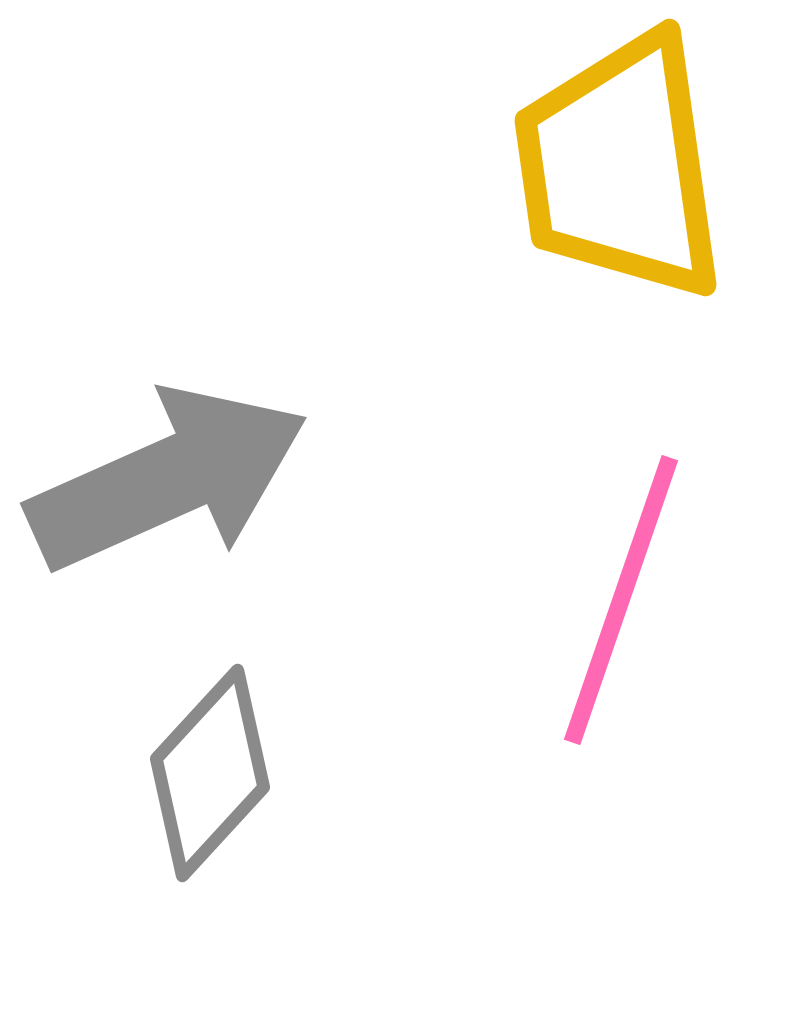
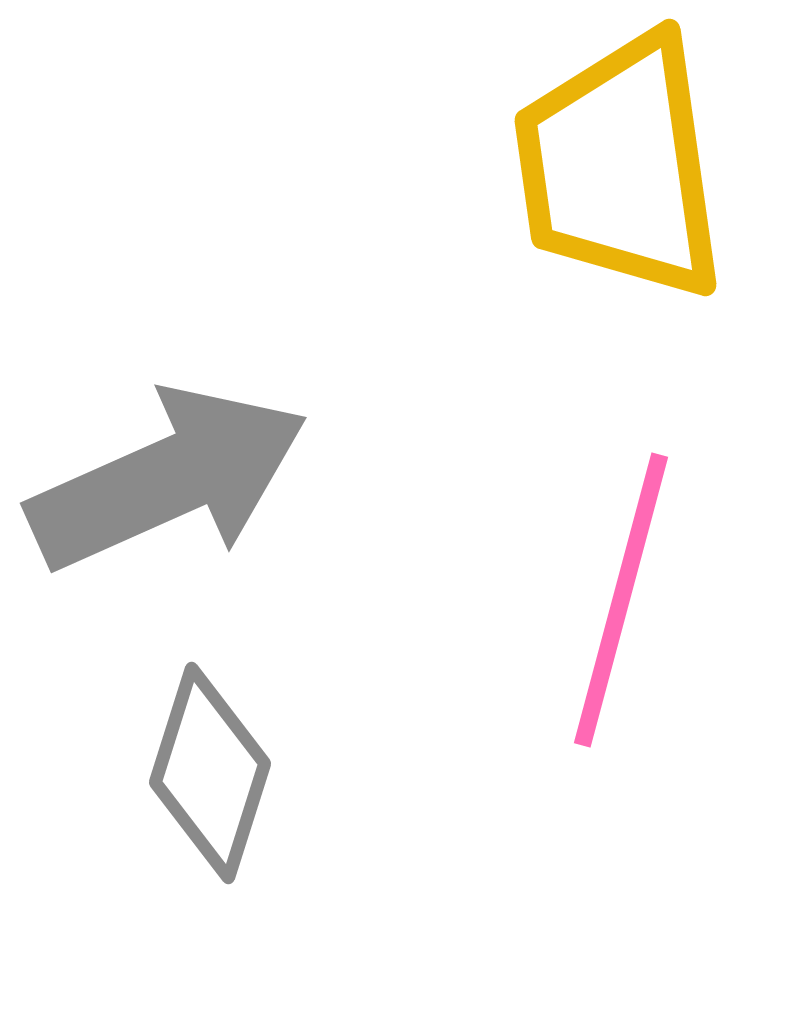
pink line: rotated 4 degrees counterclockwise
gray diamond: rotated 25 degrees counterclockwise
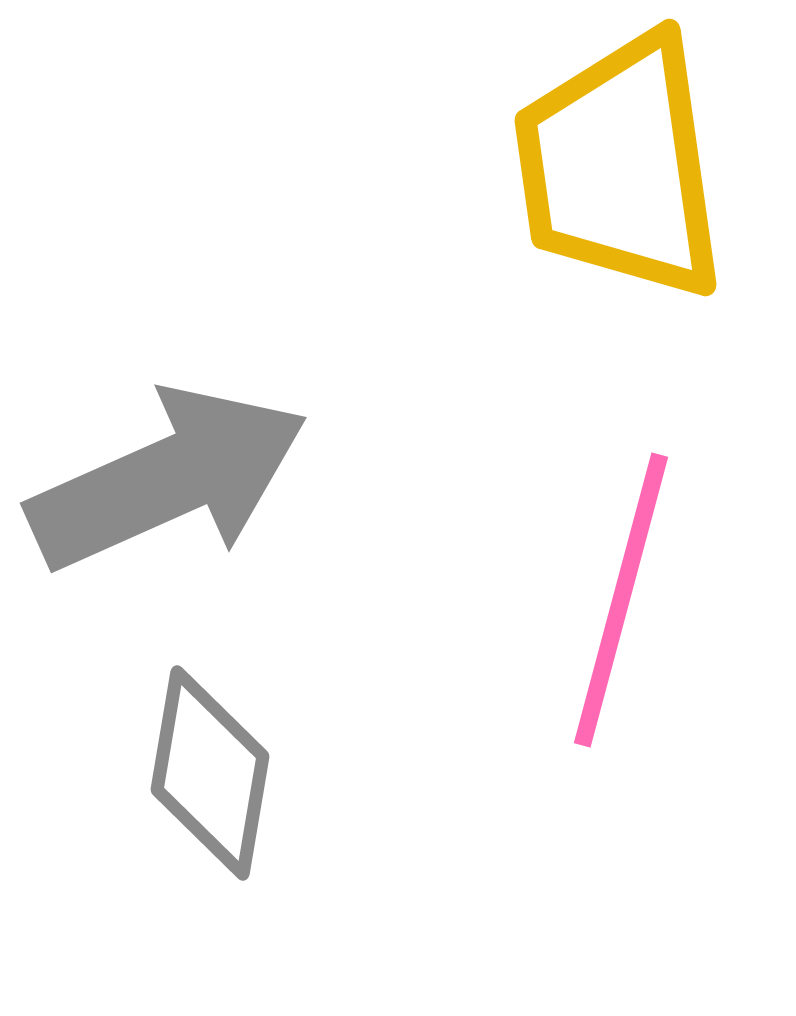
gray diamond: rotated 8 degrees counterclockwise
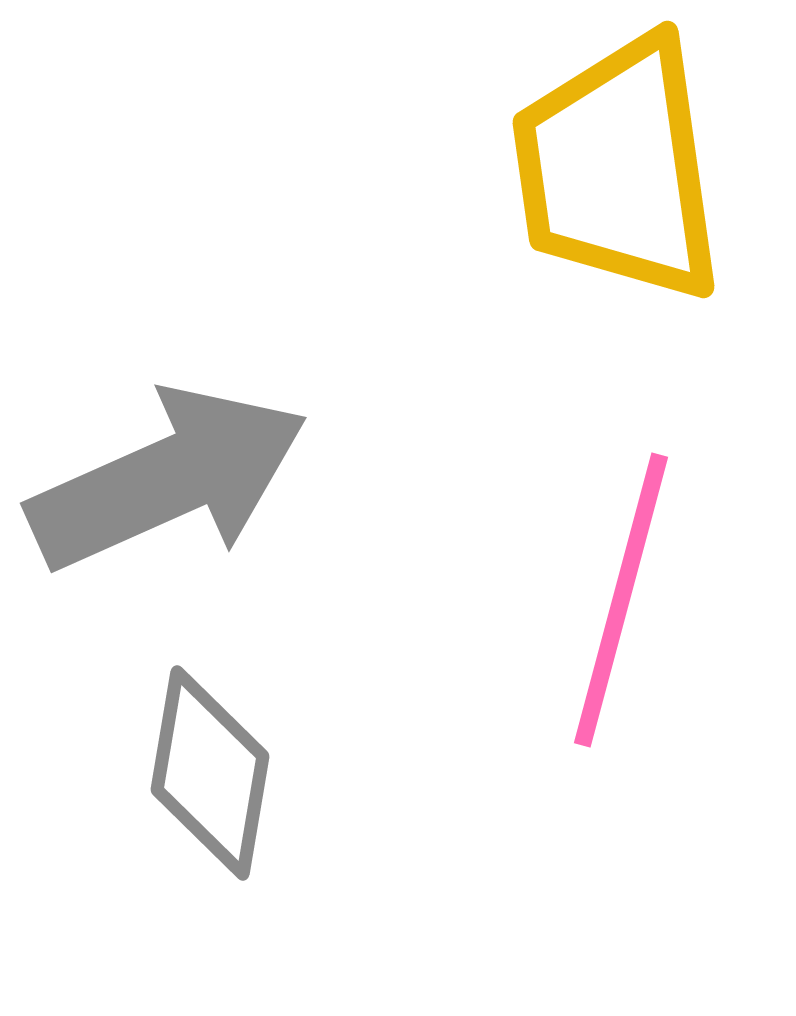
yellow trapezoid: moved 2 px left, 2 px down
